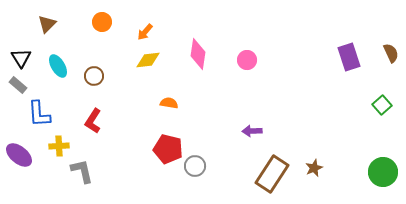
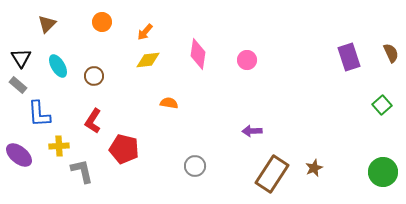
red pentagon: moved 44 px left
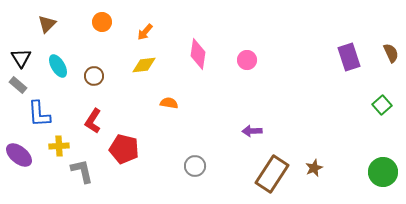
yellow diamond: moved 4 px left, 5 px down
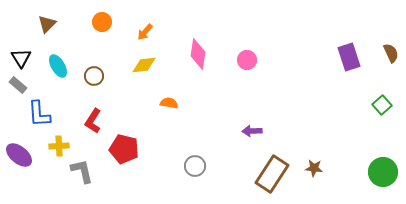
brown star: rotated 30 degrees clockwise
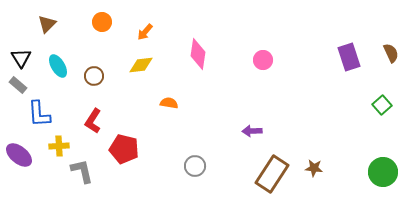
pink circle: moved 16 px right
yellow diamond: moved 3 px left
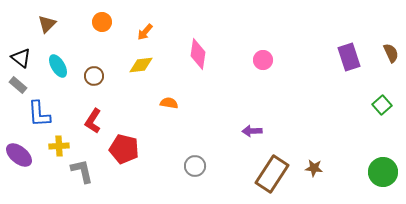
black triangle: rotated 20 degrees counterclockwise
